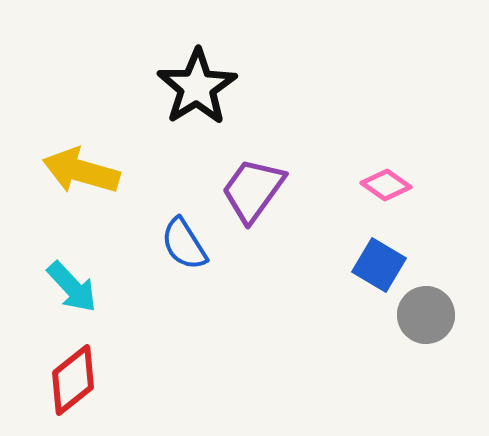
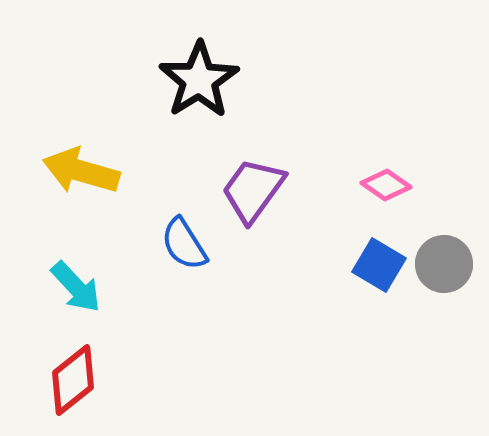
black star: moved 2 px right, 7 px up
cyan arrow: moved 4 px right
gray circle: moved 18 px right, 51 px up
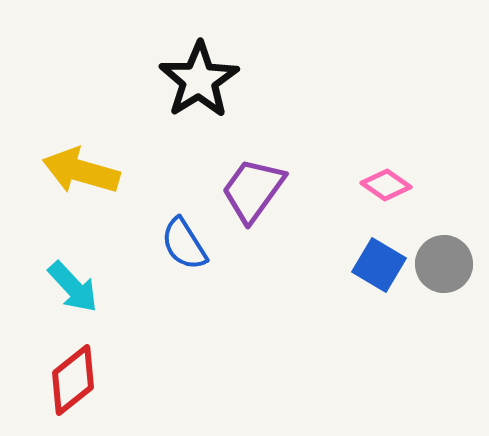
cyan arrow: moved 3 px left
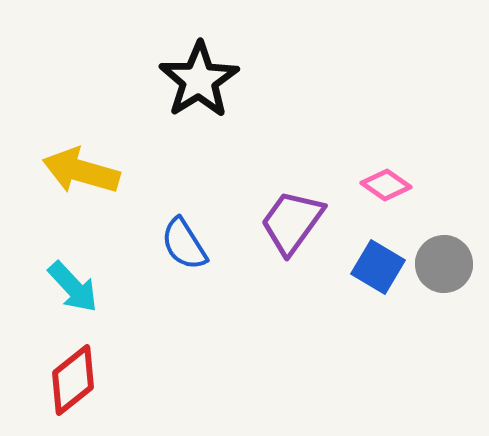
purple trapezoid: moved 39 px right, 32 px down
blue square: moved 1 px left, 2 px down
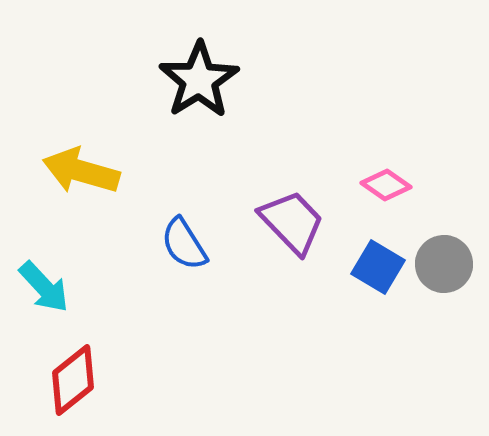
purple trapezoid: rotated 100 degrees clockwise
cyan arrow: moved 29 px left
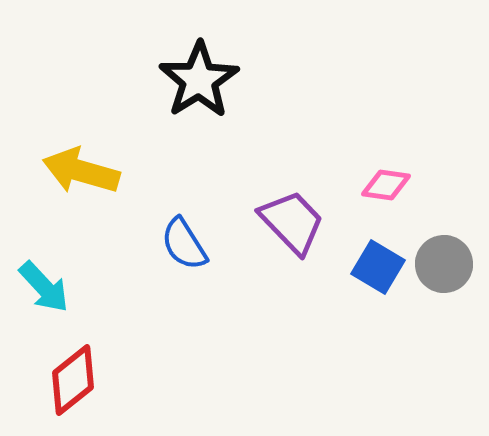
pink diamond: rotated 27 degrees counterclockwise
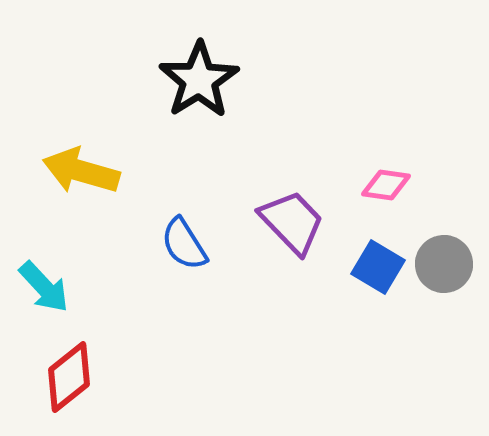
red diamond: moved 4 px left, 3 px up
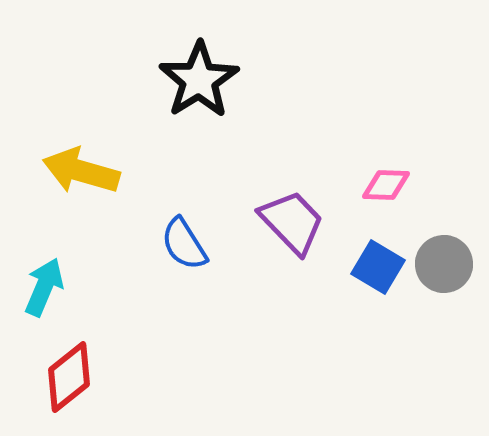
pink diamond: rotated 6 degrees counterclockwise
cyan arrow: rotated 114 degrees counterclockwise
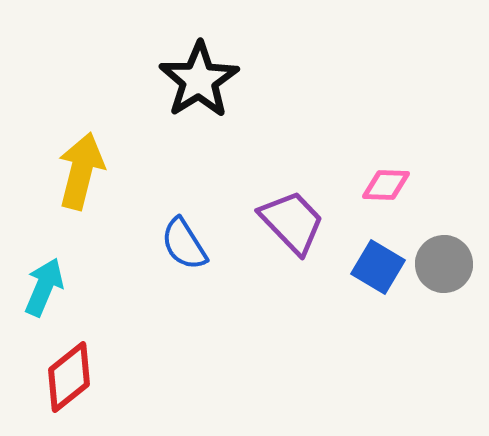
yellow arrow: rotated 88 degrees clockwise
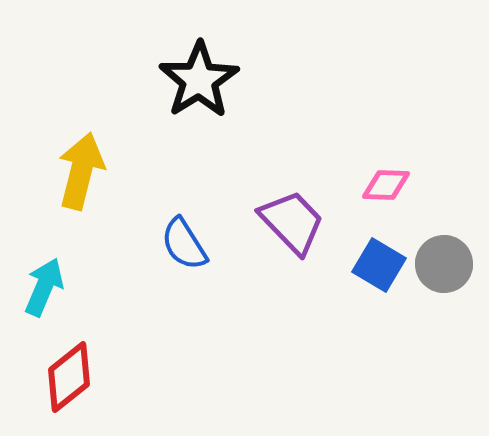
blue square: moved 1 px right, 2 px up
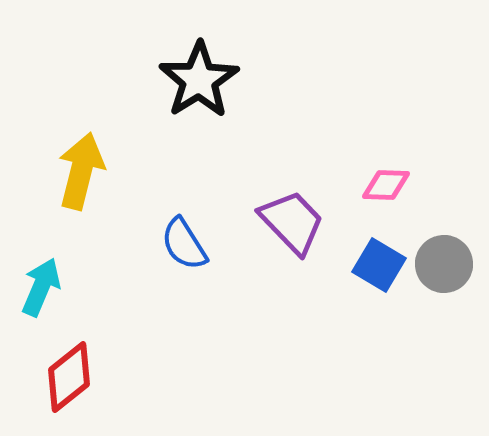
cyan arrow: moved 3 px left
